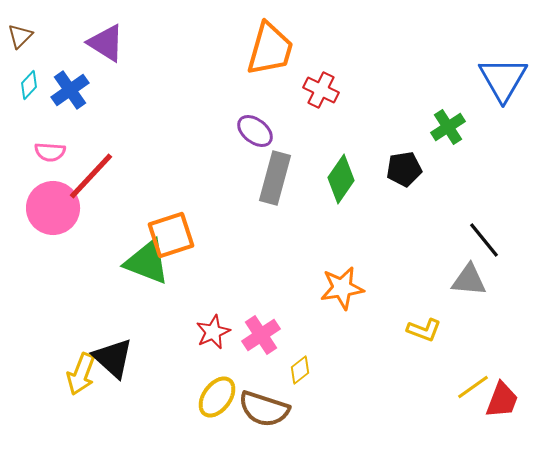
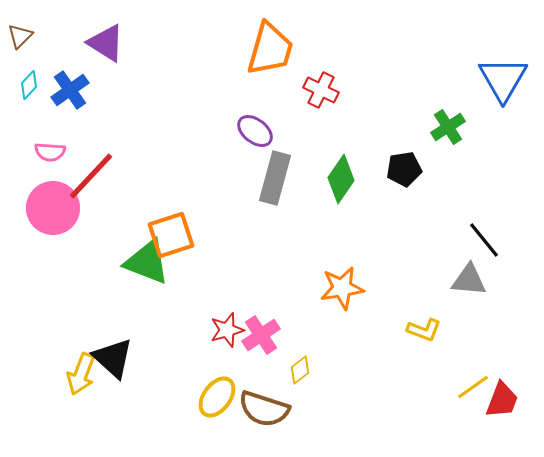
red star: moved 14 px right, 2 px up; rotated 8 degrees clockwise
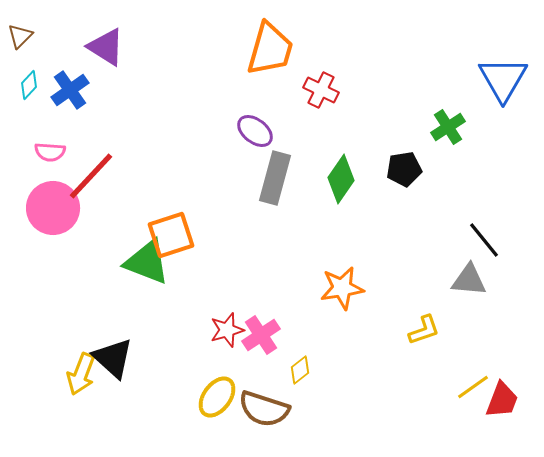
purple triangle: moved 4 px down
yellow L-shape: rotated 40 degrees counterclockwise
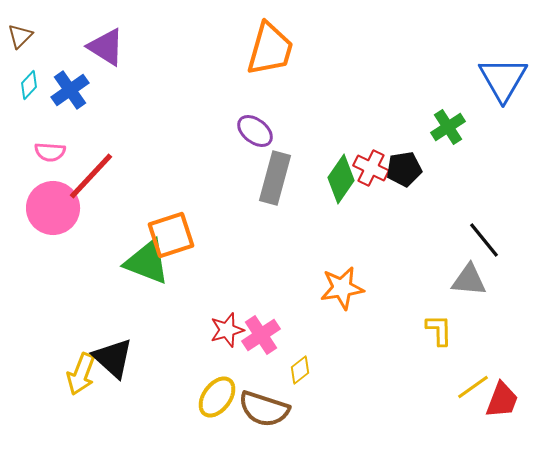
red cross: moved 50 px right, 78 px down
yellow L-shape: moved 15 px right; rotated 72 degrees counterclockwise
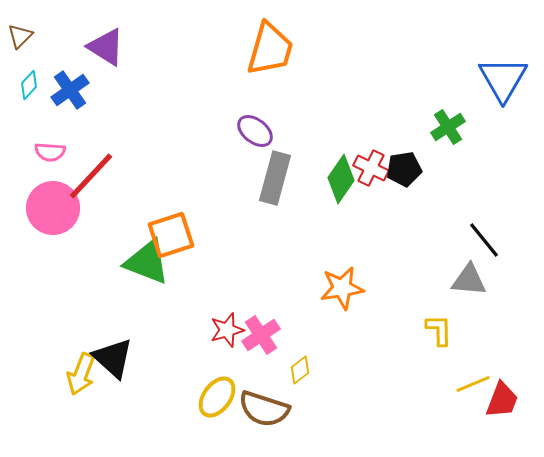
yellow line: moved 3 px up; rotated 12 degrees clockwise
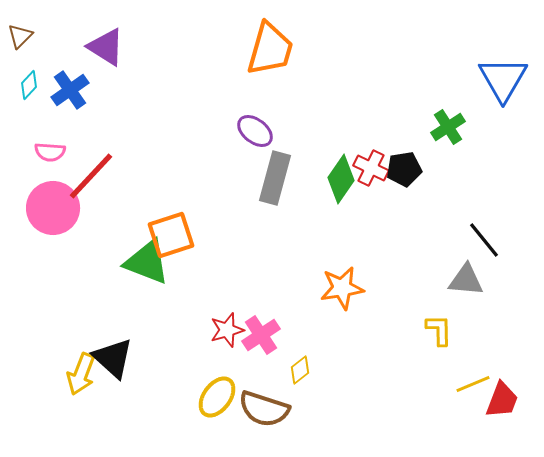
gray triangle: moved 3 px left
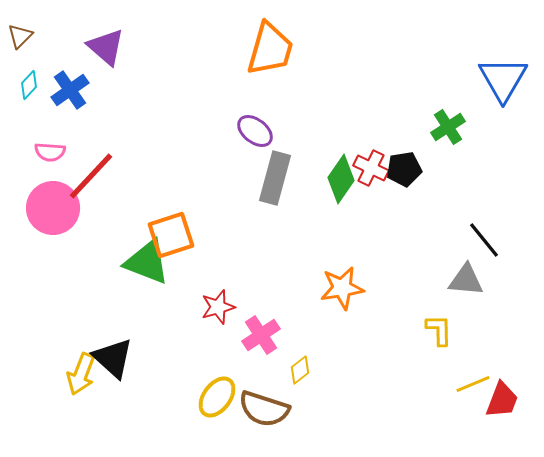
purple triangle: rotated 9 degrees clockwise
red star: moved 9 px left, 23 px up
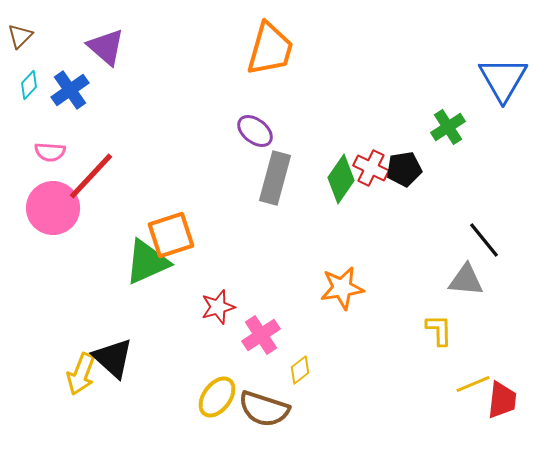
green triangle: rotated 45 degrees counterclockwise
red trapezoid: rotated 15 degrees counterclockwise
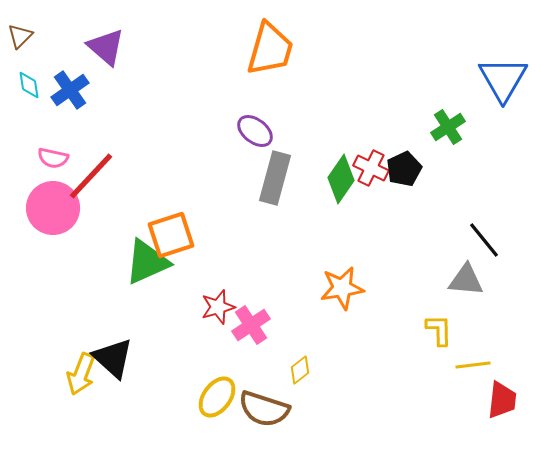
cyan diamond: rotated 52 degrees counterclockwise
pink semicircle: moved 3 px right, 6 px down; rotated 8 degrees clockwise
black pentagon: rotated 16 degrees counterclockwise
pink cross: moved 10 px left, 10 px up
yellow line: moved 19 px up; rotated 16 degrees clockwise
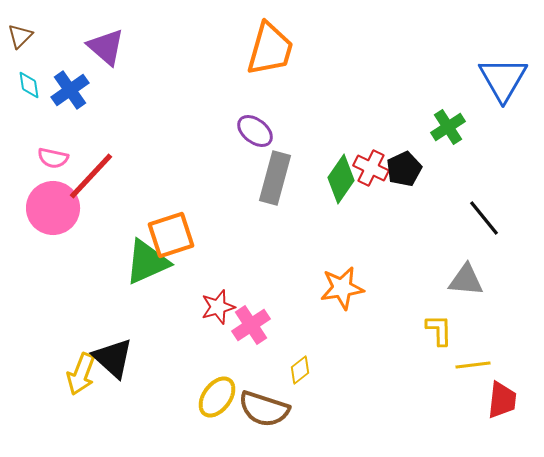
black line: moved 22 px up
